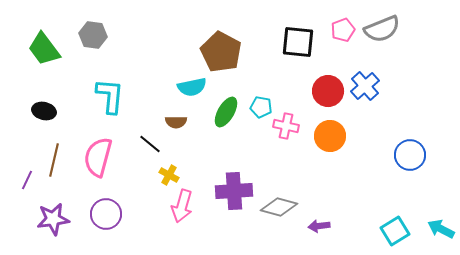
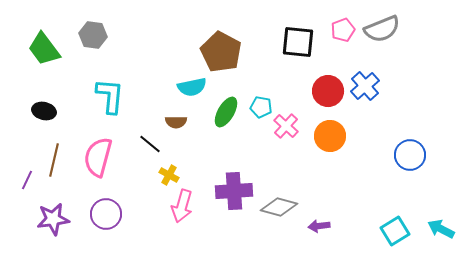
pink cross: rotated 30 degrees clockwise
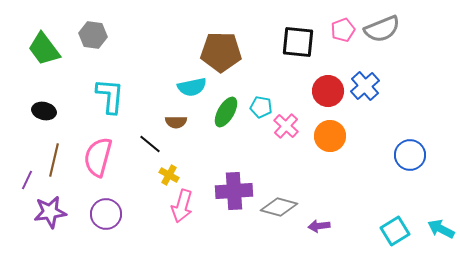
brown pentagon: rotated 27 degrees counterclockwise
purple star: moved 3 px left, 7 px up
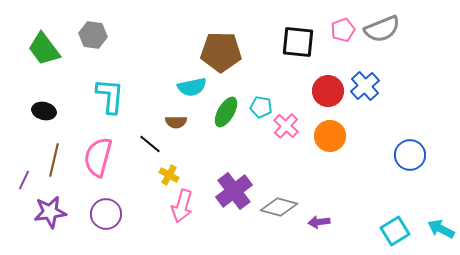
purple line: moved 3 px left
purple cross: rotated 33 degrees counterclockwise
purple arrow: moved 4 px up
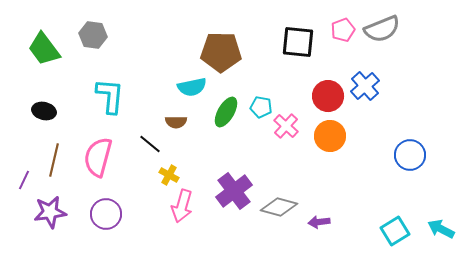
red circle: moved 5 px down
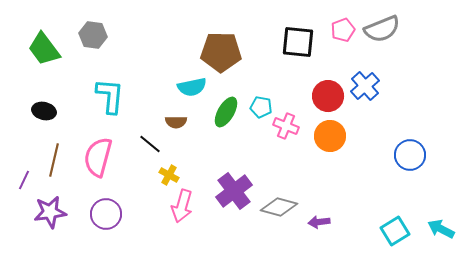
pink cross: rotated 20 degrees counterclockwise
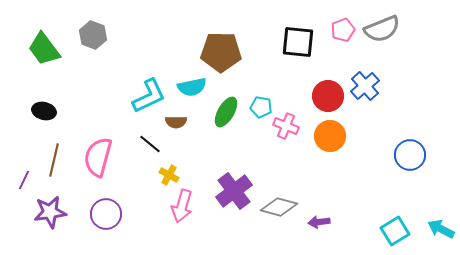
gray hexagon: rotated 12 degrees clockwise
cyan L-shape: moved 39 px right; rotated 60 degrees clockwise
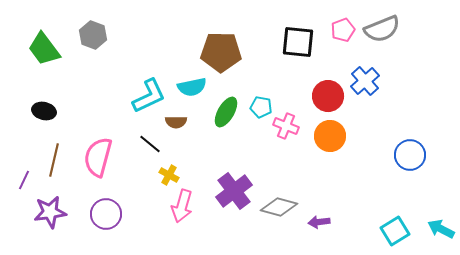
blue cross: moved 5 px up
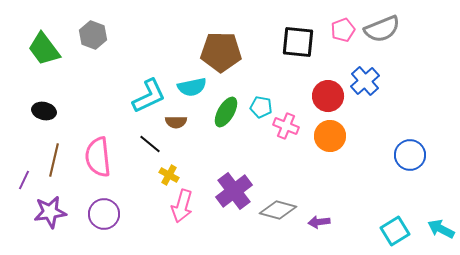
pink semicircle: rotated 21 degrees counterclockwise
gray diamond: moved 1 px left, 3 px down
purple circle: moved 2 px left
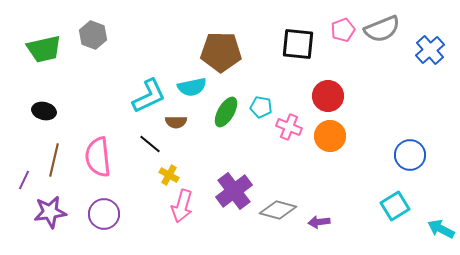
black square: moved 2 px down
green trapezoid: rotated 66 degrees counterclockwise
blue cross: moved 65 px right, 31 px up
pink cross: moved 3 px right, 1 px down
cyan square: moved 25 px up
